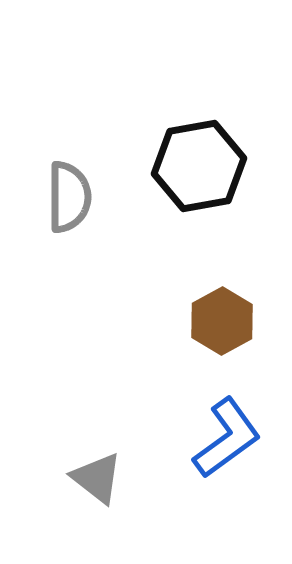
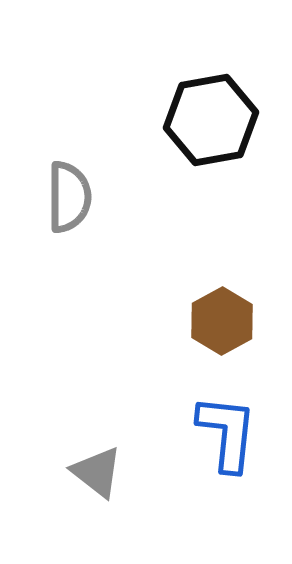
black hexagon: moved 12 px right, 46 px up
blue L-shape: moved 5 px up; rotated 48 degrees counterclockwise
gray triangle: moved 6 px up
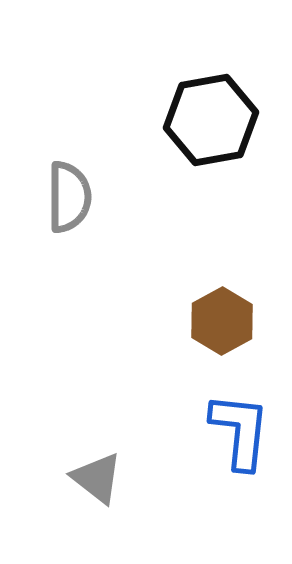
blue L-shape: moved 13 px right, 2 px up
gray triangle: moved 6 px down
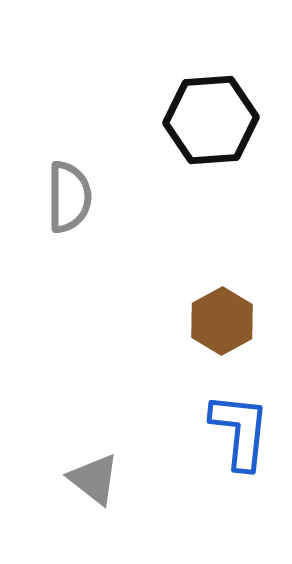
black hexagon: rotated 6 degrees clockwise
gray triangle: moved 3 px left, 1 px down
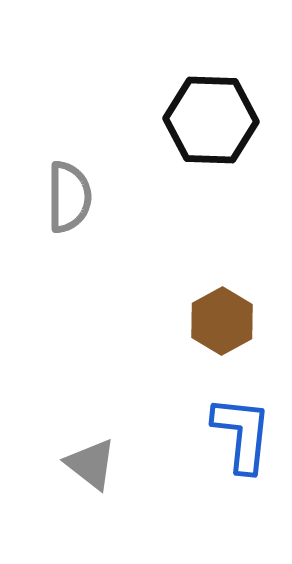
black hexagon: rotated 6 degrees clockwise
blue L-shape: moved 2 px right, 3 px down
gray triangle: moved 3 px left, 15 px up
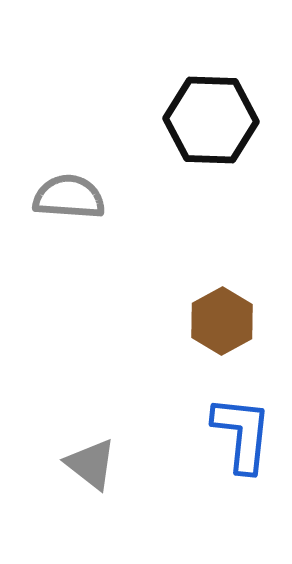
gray semicircle: rotated 86 degrees counterclockwise
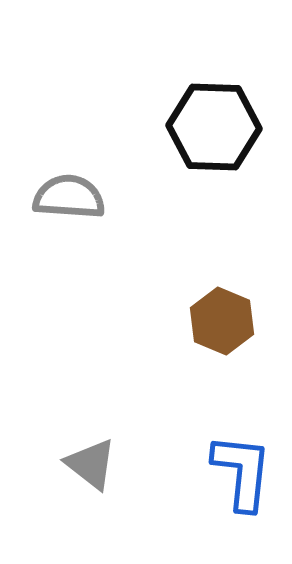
black hexagon: moved 3 px right, 7 px down
brown hexagon: rotated 8 degrees counterclockwise
blue L-shape: moved 38 px down
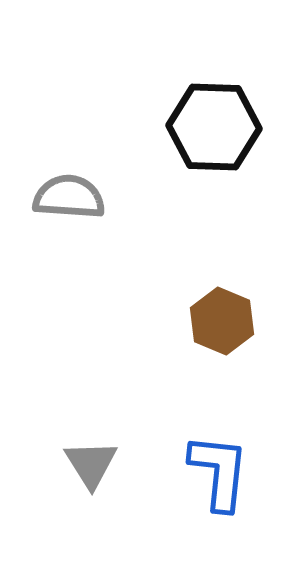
gray triangle: rotated 20 degrees clockwise
blue L-shape: moved 23 px left
